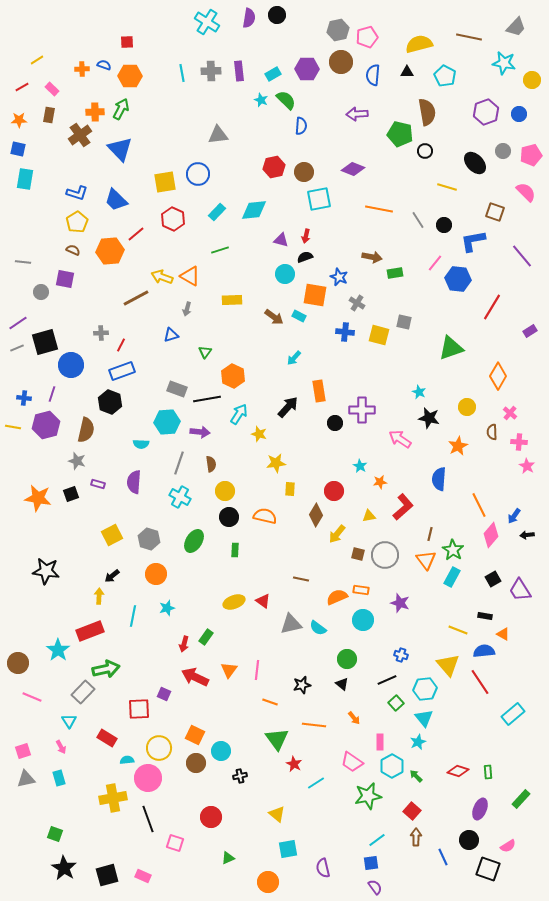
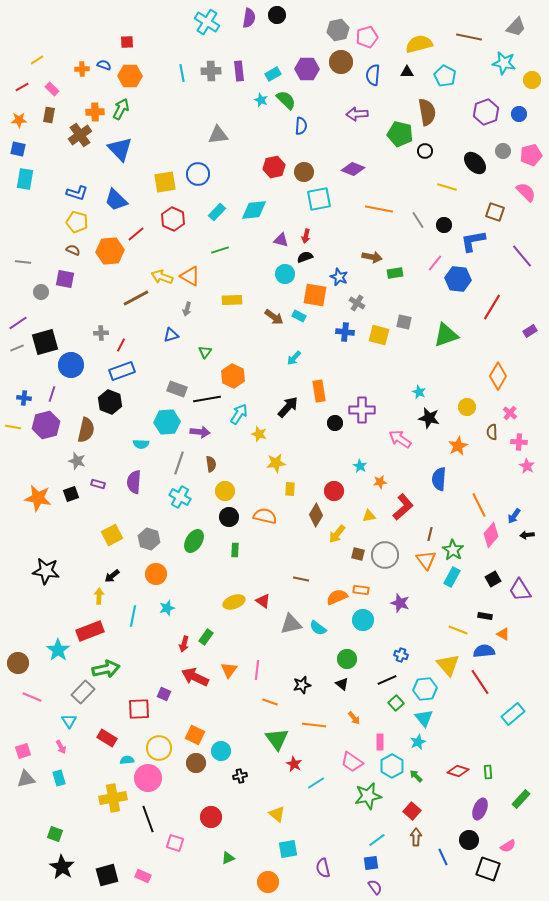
yellow pentagon at (77, 222): rotated 25 degrees counterclockwise
green triangle at (451, 348): moved 5 px left, 13 px up
black star at (64, 868): moved 2 px left, 1 px up
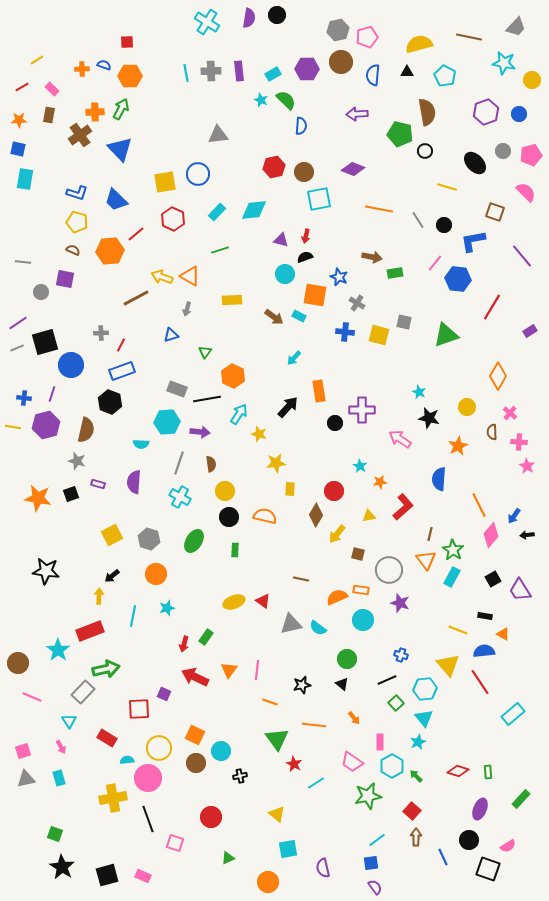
cyan line at (182, 73): moved 4 px right
gray circle at (385, 555): moved 4 px right, 15 px down
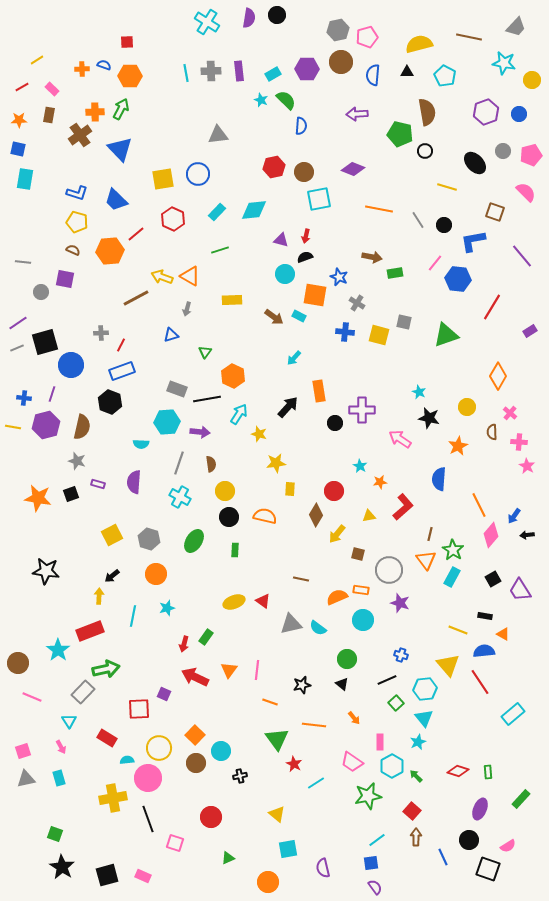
yellow square at (165, 182): moved 2 px left, 3 px up
brown semicircle at (86, 430): moved 4 px left, 3 px up
orange square at (195, 735): rotated 18 degrees clockwise
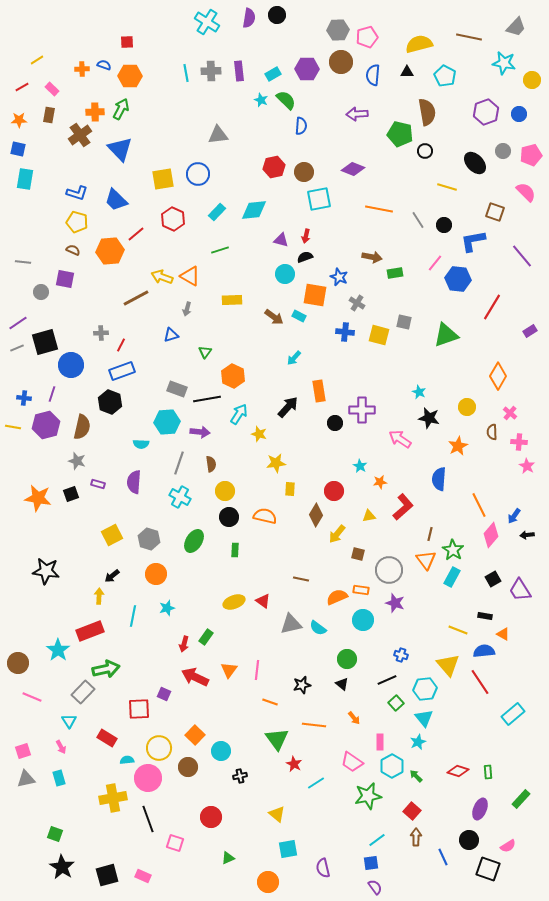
gray hexagon at (338, 30): rotated 10 degrees clockwise
purple star at (400, 603): moved 5 px left
brown circle at (196, 763): moved 8 px left, 4 px down
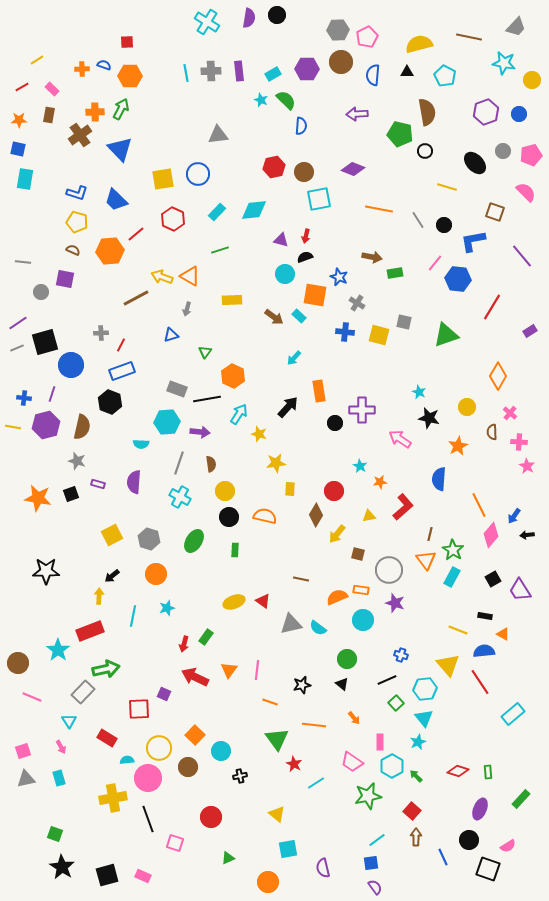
pink pentagon at (367, 37): rotated 10 degrees counterclockwise
cyan rectangle at (299, 316): rotated 16 degrees clockwise
black star at (46, 571): rotated 8 degrees counterclockwise
